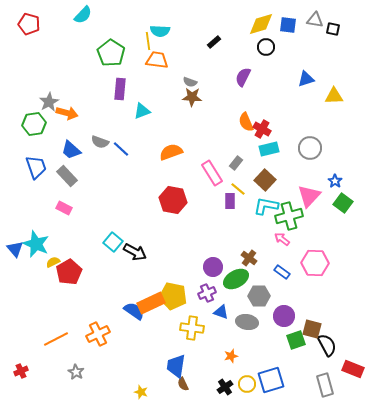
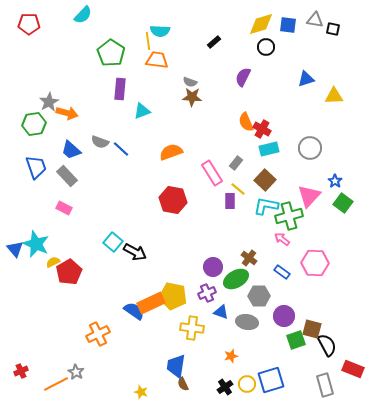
red pentagon at (29, 24): rotated 15 degrees counterclockwise
orange line at (56, 339): moved 45 px down
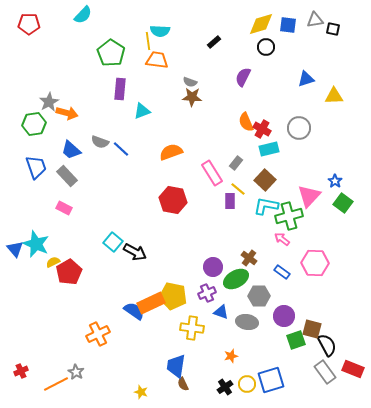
gray triangle at (315, 20): rotated 18 degrees counterclockwise
gray circle at (310, 148): moved 11 px left, 20 px up
gray rectangle at (325, 385): moved 13 px up; rotated 20 degrees counterclockwise
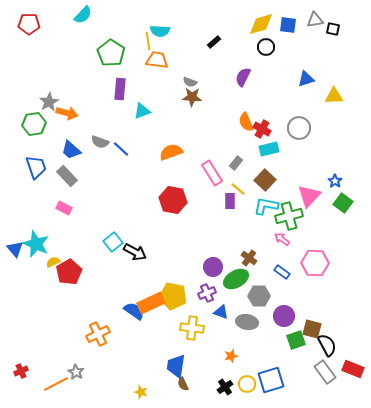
cyan square at (113, 242): rotated 12 degrees clockwise
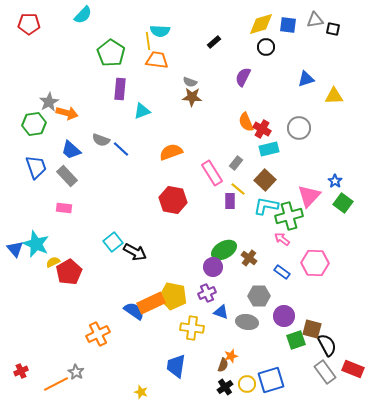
gray semicircle at (100, 142): moved 1 px right, 2 px up
pink rectangle at (64, 208): rotated 21 degrees counterclockwise
green ellipse at (236, 279): moved 12 px left, 29 px up
brown semicircle at (183, 384): moved 40 px right, 19 px up; rotated 136 degrees counterclockwise
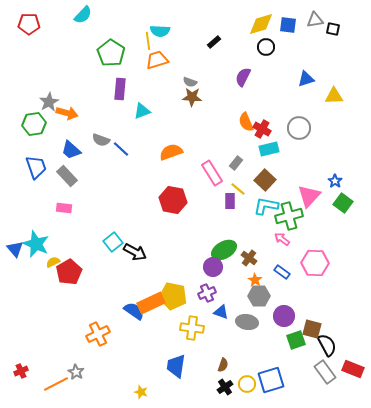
orange trapezoid at (157, 60): rotated 25 degrees counterclockwise
orange star at (231, 356): moved 24 px right, 76 px up; rotated 24 degrees counterclockwise
